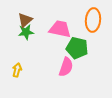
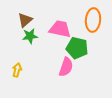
green star: moved 4 px right, 4 px down
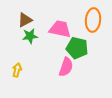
brown triangle: rotated 14 degrees clockwise
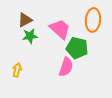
pink trapezoid: rotated 30 degrees clockwise
